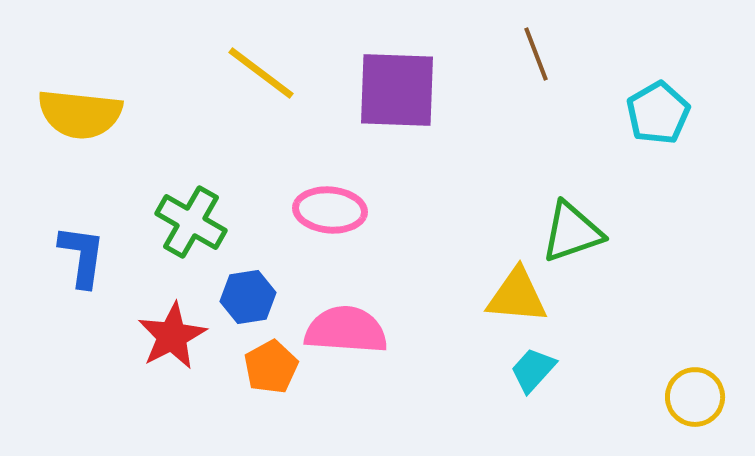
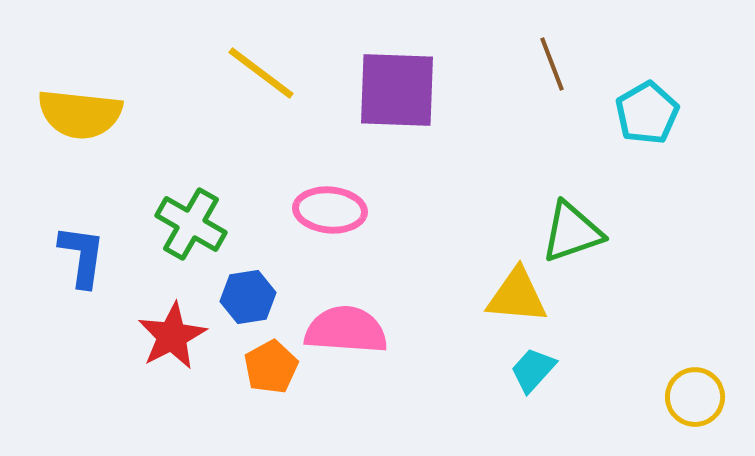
brown line: moved 16 px right, 10 px down
cyan pentagon: moved 11 px left
green cross: moved 2 px down
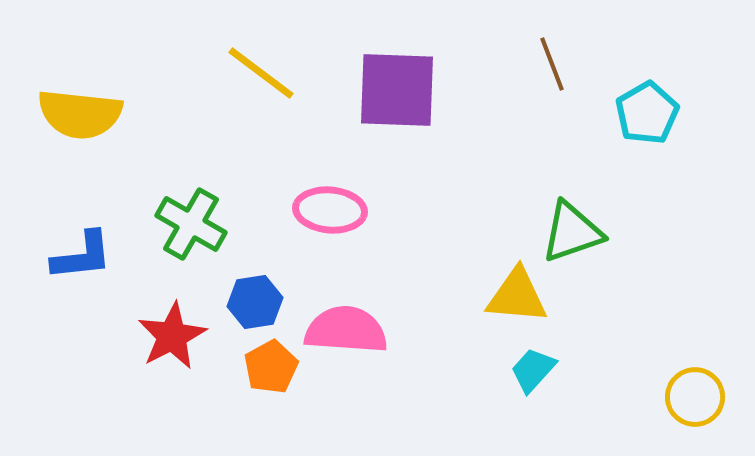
blue L-shape: rotated 76 degrees clockwise
blue hexagon: moved 7 px right, 5 px down
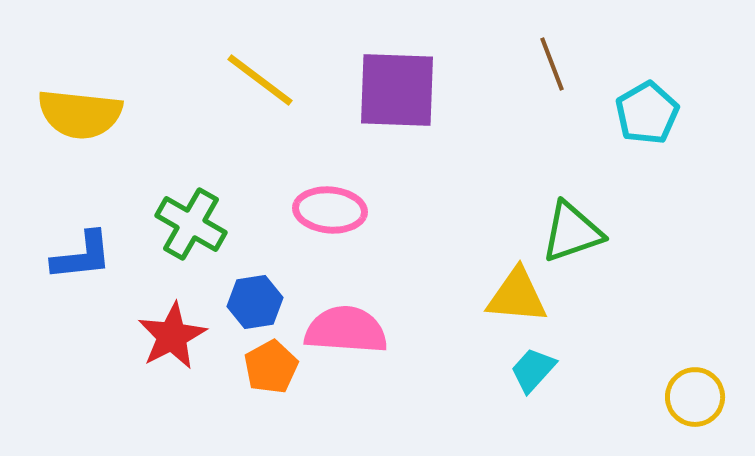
yellow line: moved 1 px left, 7 px down
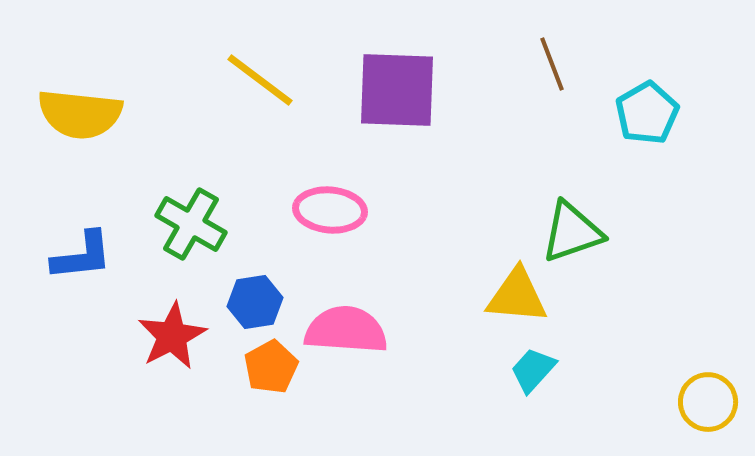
yellow circle: moved 13 px right, 5 px down
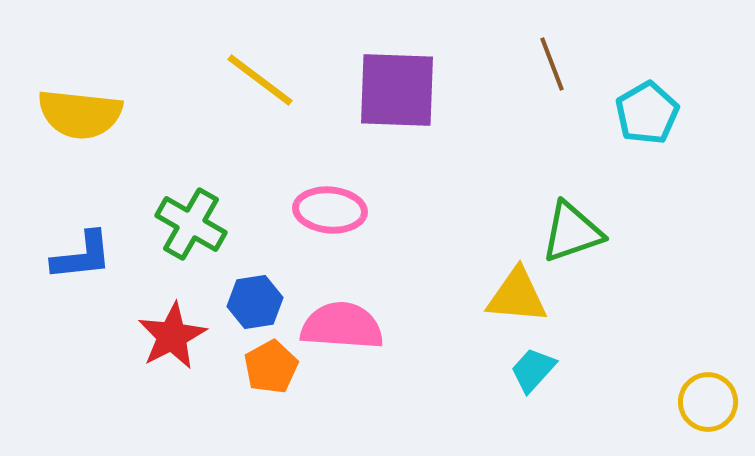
pink semicircle: moved 4 px left, 4 px up
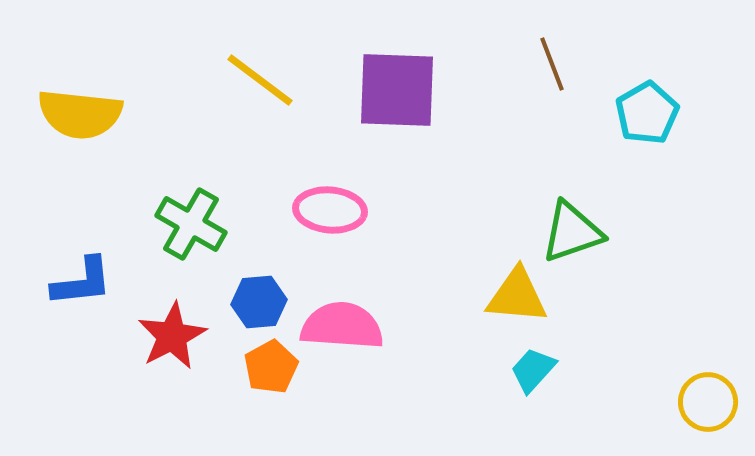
blue L-shape: moved 26 px down
blue hexagon: moved 4 px right; rotated 4 degrees clockwise
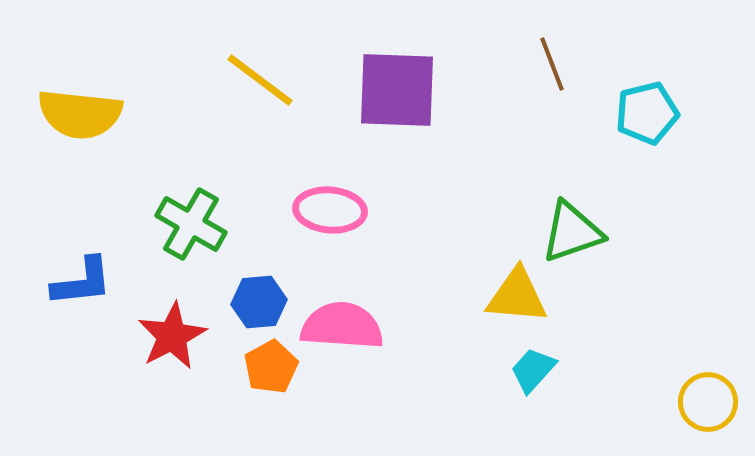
cyan pentagon: rotated 16 degrees clockwise
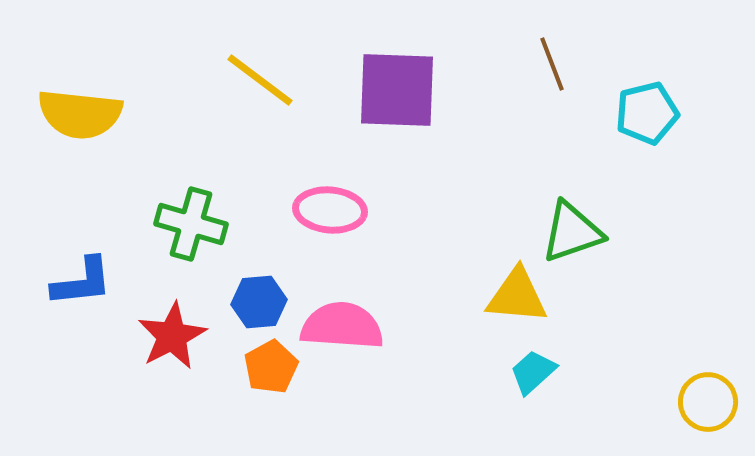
green cross: rotated 14 degrees counterclockwise
cyan trapezoid: moved 2 px down; rotated 6 degrees clockwise
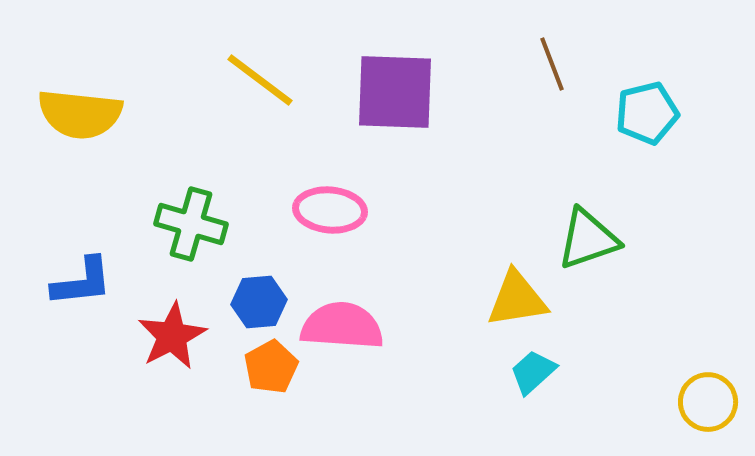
purple square: moved 2 px left, 2 px down
green triangle: moved 16 px right, 7 px down
yellow triangle: moved 3 px down; rotated 14 degrees counterclockwise
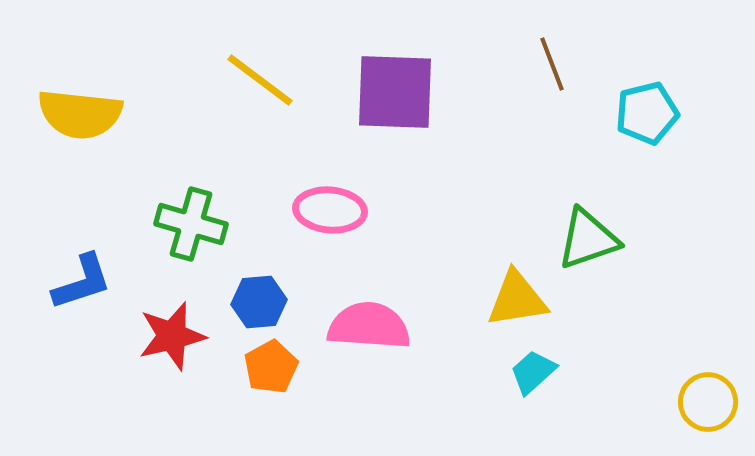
blue L-shape: rotated 12 degrees counterclockwise
pink semicircle: moved 27 px right
red star: rotated 14 degrees clockwise
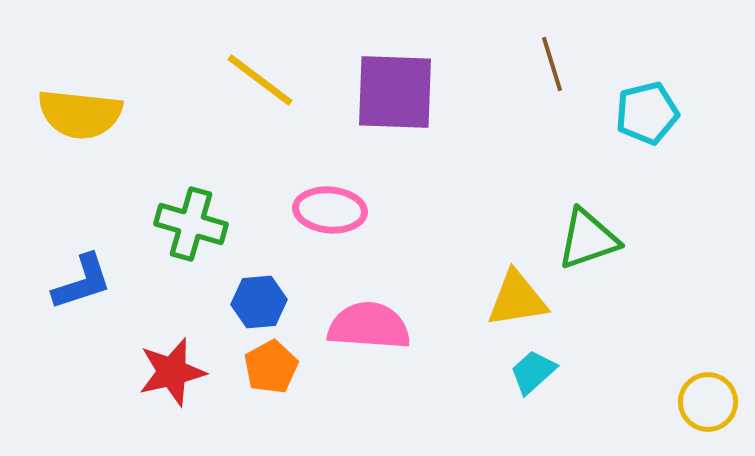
brown line: rotated 4 degrees clockwise
red star: moved 36 px down
